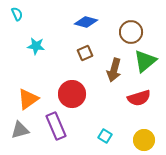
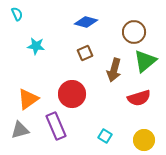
brown circle: moved 3 px right
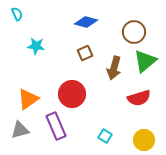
brown arrow: moved 2 px up
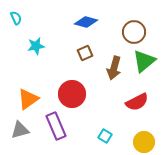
cyan semicircle: moved 1 px left, 4 px down
cyan star: rotated 18 degrees counterclockwise
green triangle: moved 1 px left
red semicircle: moved 2 px left, 4 px down; rotated 10 degrees counterclockwise
yellow circle: moved 2 px down
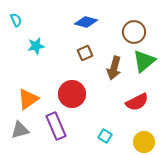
cyan semicircle: moved 2 px down
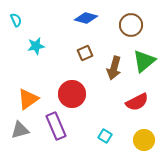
blue diamond: moved 4 px up
brown circle: moved 3 px left, 7 px up
yellow circle: moved 2 px up
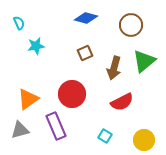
cyan semicircle: moved 3 px right, 3 px down
red semicircle: moved 15 px left
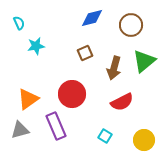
blue diamond: moved 6 px right; rotated 30 degrees counterclockwise
